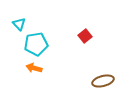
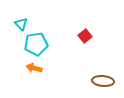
cyan triangle: moved 2 px right
brown ellipse: rotated 20 degrees clockwise
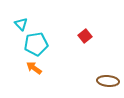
orange arrow: rotated 21 degrees clockwise
brown ellipse: moved 5 px right
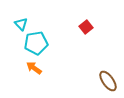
red square: moved 1 px right, 9 px up
cyan pentagon: moved 1 px up
brown ellipse: rotated 50 degrees clockwise
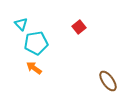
red square: moved 7 px left
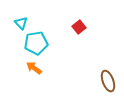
cyan triangle: moved 1 px up
brown ellipse: rotated 15 degrees clockwise
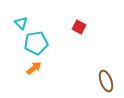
red square: rotated 24 degrees counterclockwise
orange arrow: rotated 105 degrees clockwise
brown ellipse: moved 2 px left
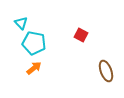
red square: moved 2 px right, 8 px down
cyan pentagon: moved 2 px left; rotated 20 degrees clockwise
brown ellipse: moved 10 px up
